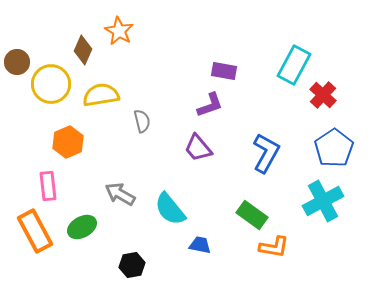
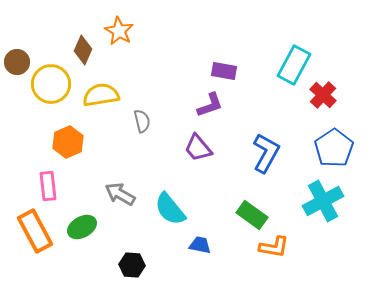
black hexagon: rotated 15 degrees clockwise
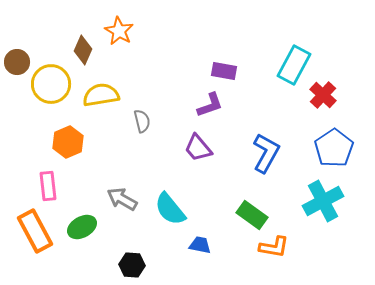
gray arrow: moved 2 px right, 5 px down
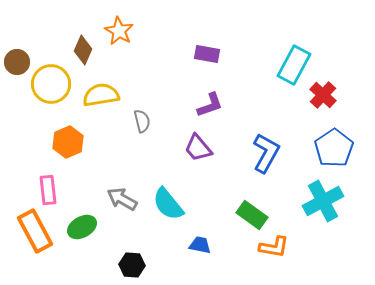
purple rectangle: moved 17 px left, 17 px up
pink rectangle: moved 4 px down
cyan semicircle: moved 2 px left, 5 px up
